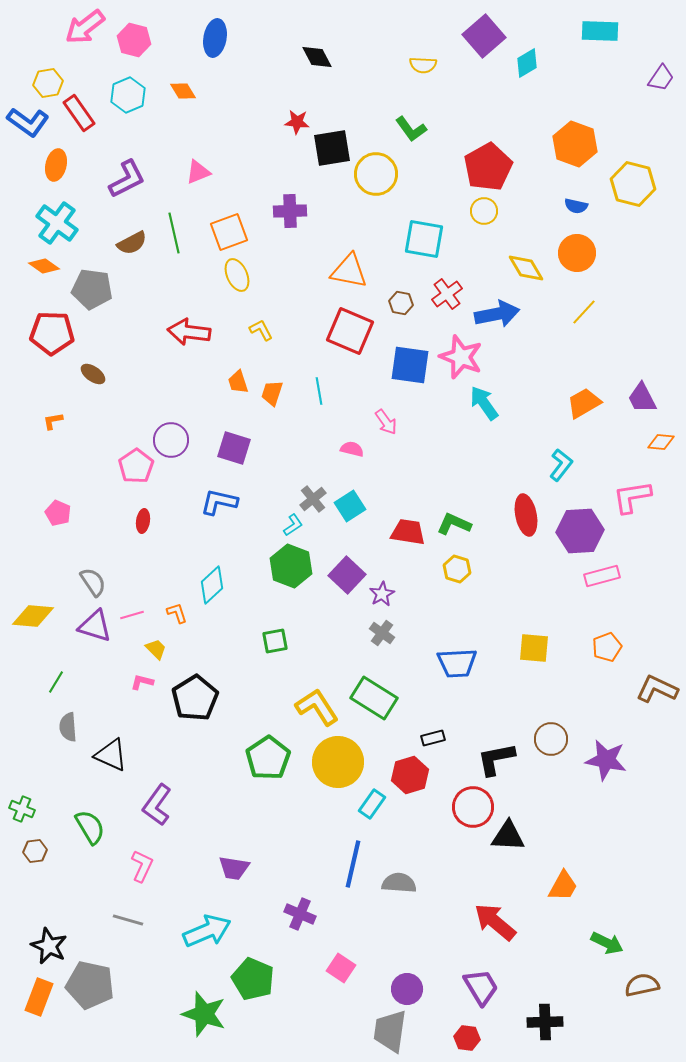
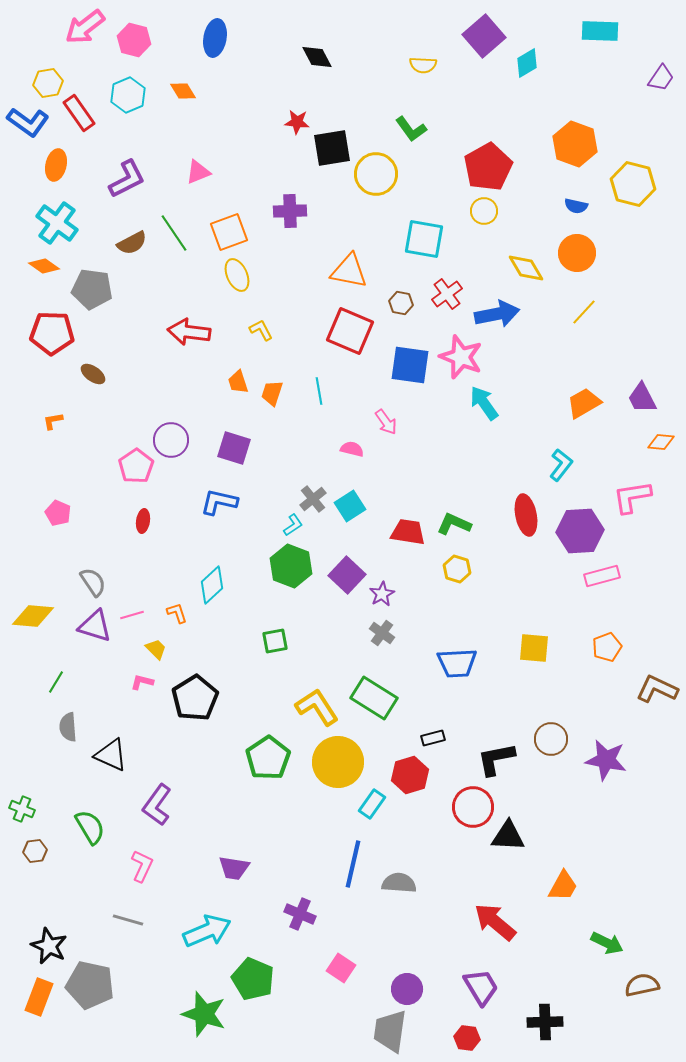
green line at (174, 233): rotated 21 degrees counterclockwise
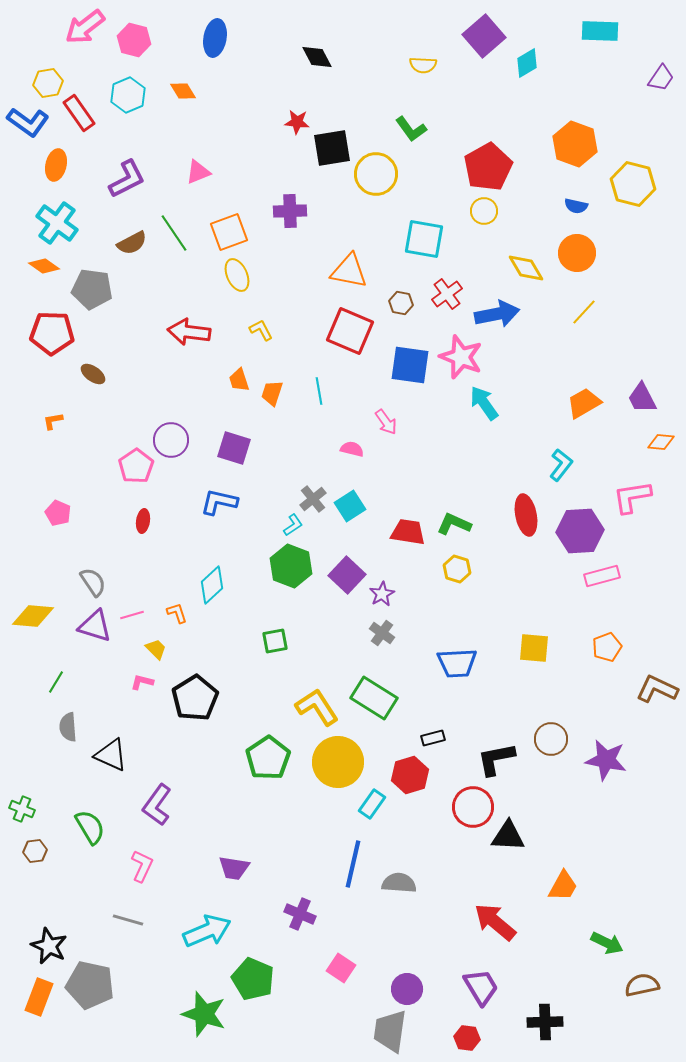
orange trapezoid at (238, 382): moved 1 px right, 2 px up
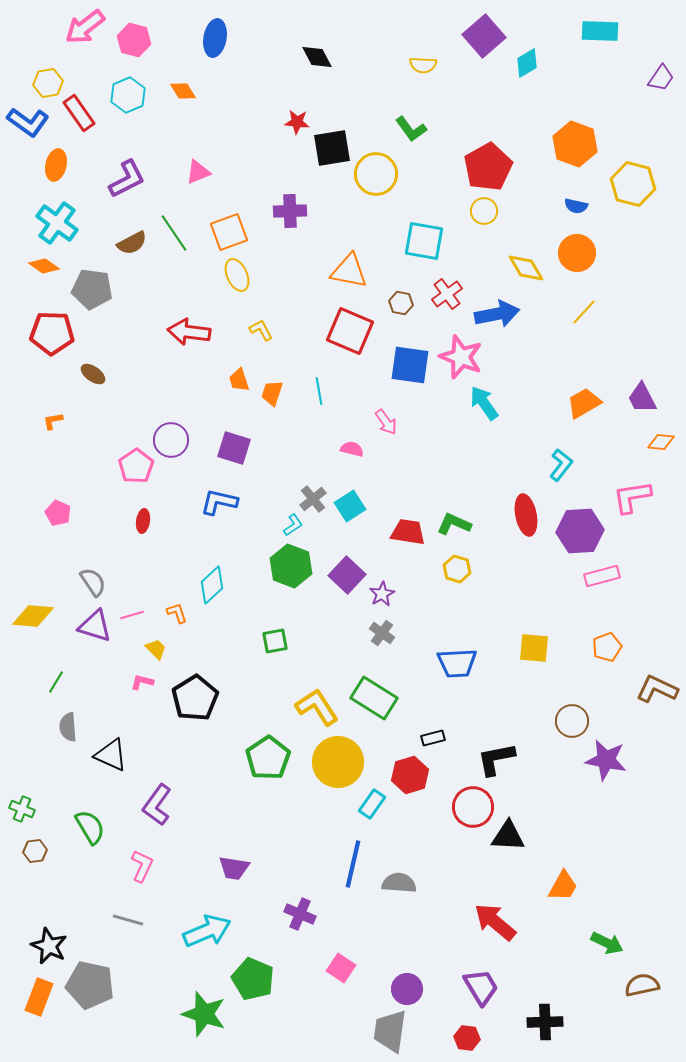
cyan square at (424, 239): moved 2 px down
brown circle at (551, 739): moved 21 px right, 18 px up
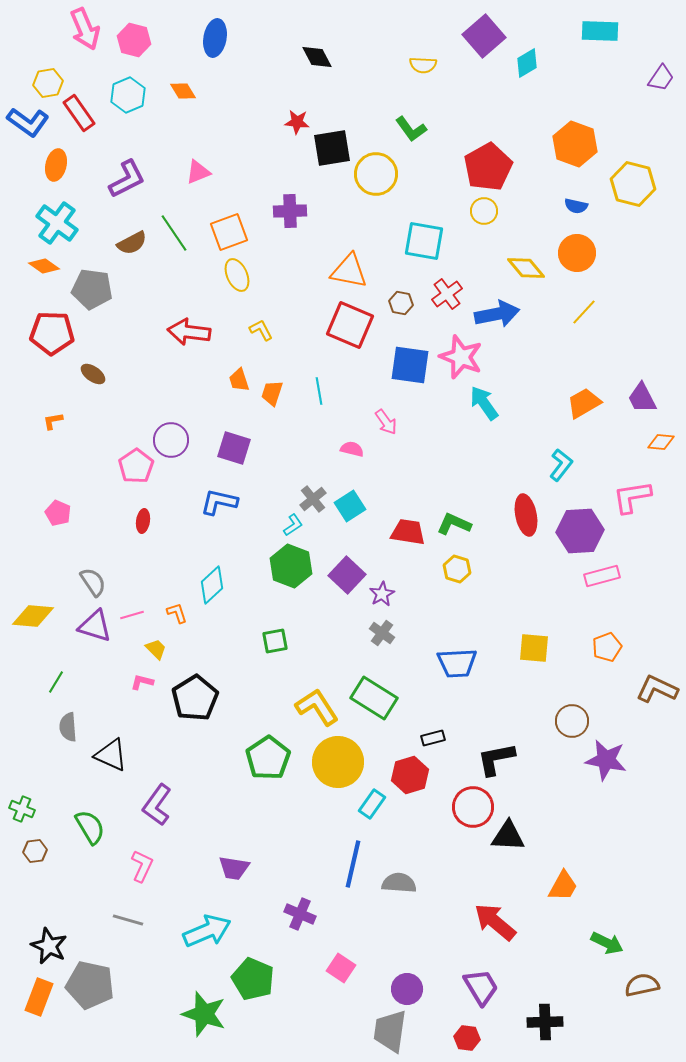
pink arrow at (85, 27): moved 2 px down; rotated 75 degrees counterclockwise
yellow diamond at (526, 268): rotated 9 degrees counterclockwise
red square at (350, 331): moved 6 px up
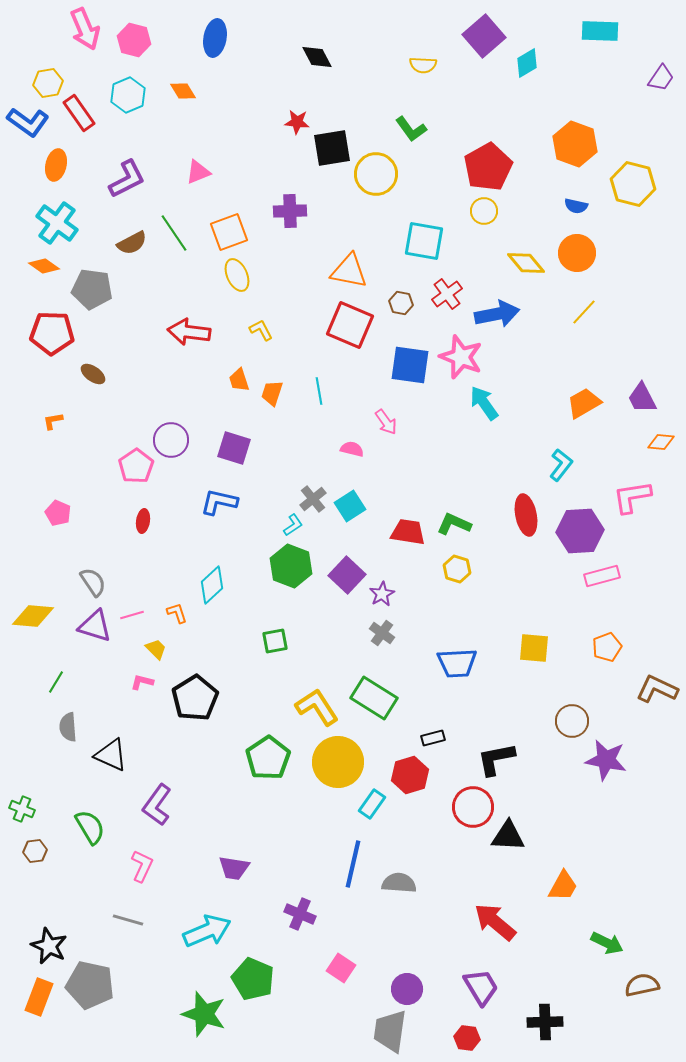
yellow diamond at (526, 268): moved 5 px up
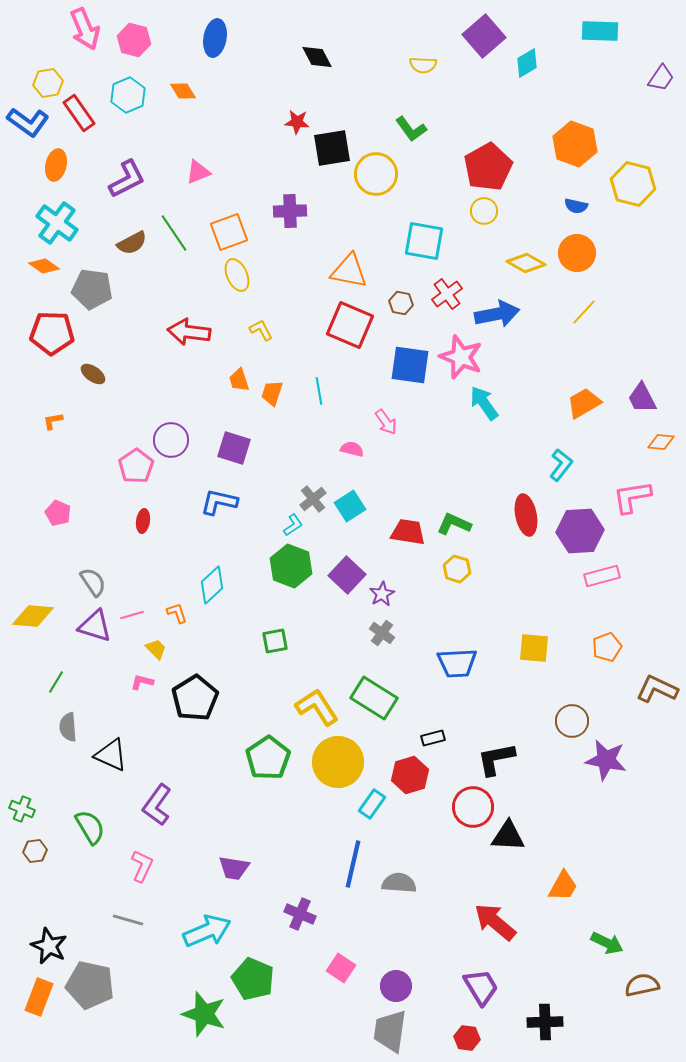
yellow diamond at (526, 263): rotated 21 degrees counterclockwise
purple circle at (407, 989): moved 11 px left, 3 px up
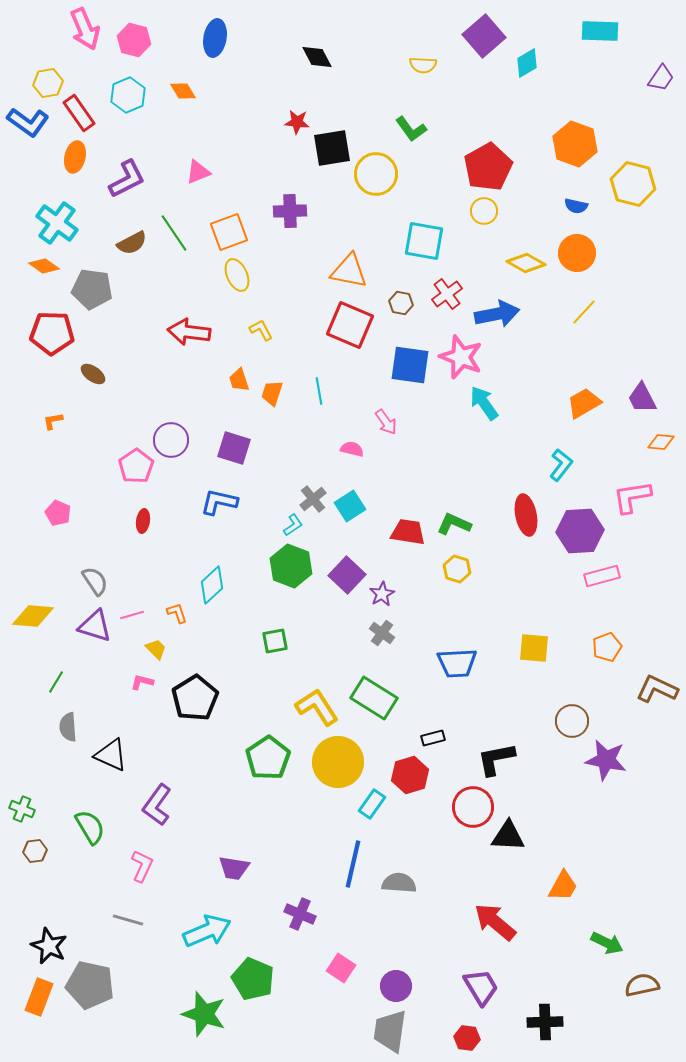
orange ellipse at (56, 165): moved 19 px right, 8 px up
gray semicircle at (93, 582): moved 2 px right, 1 px up
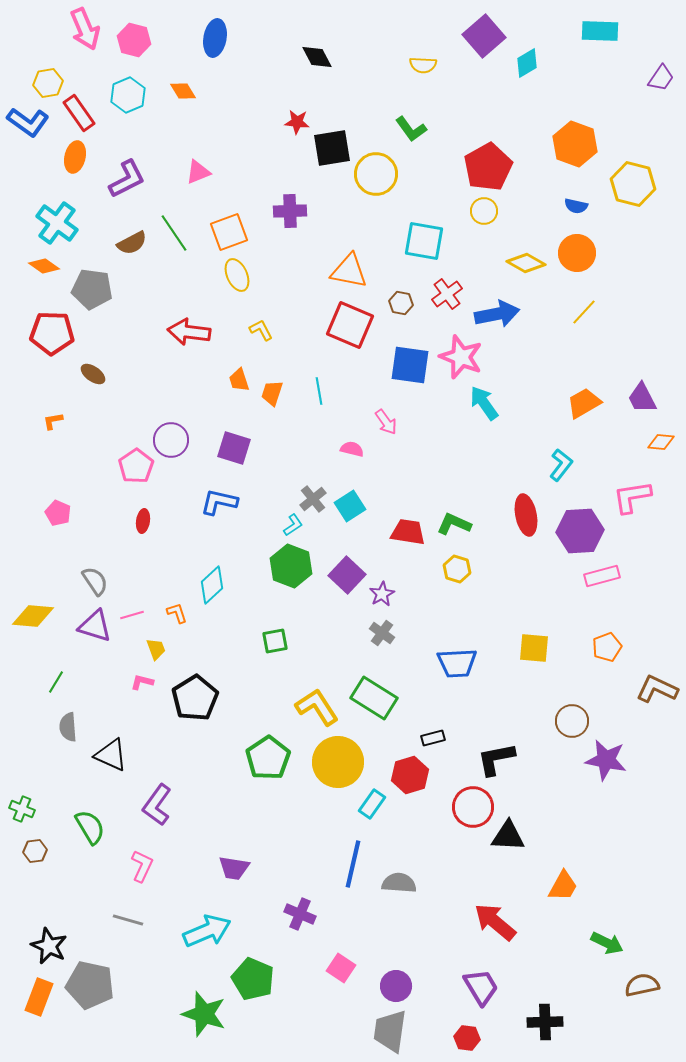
yellow trapezoid at (156, 649): rotated 25 degrees clockwise
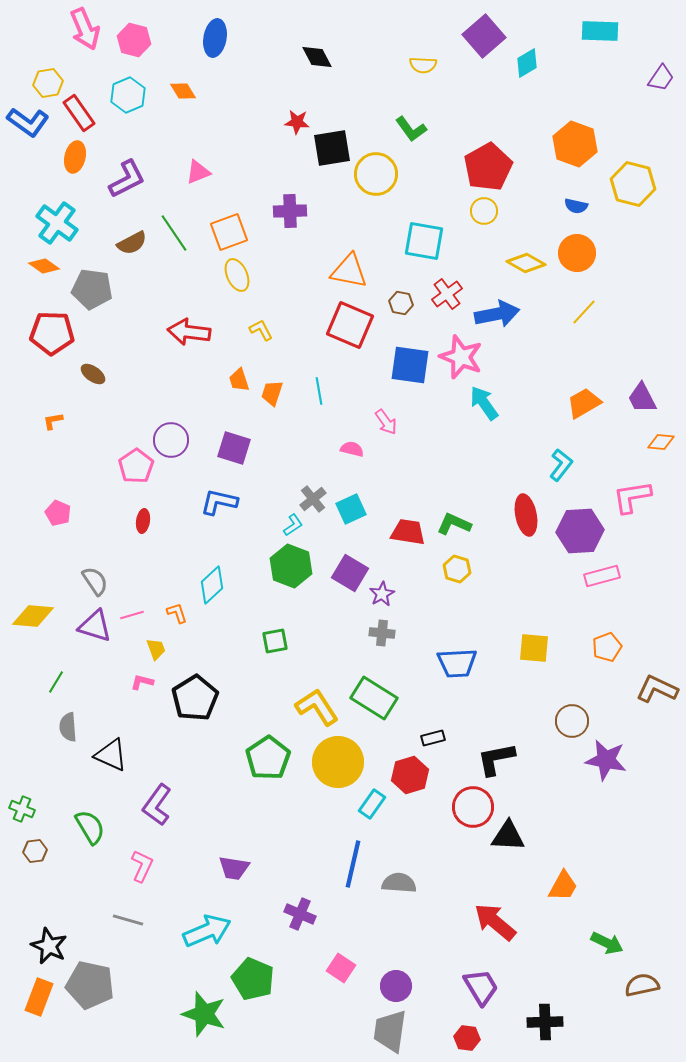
cyan square at (350, 506): moved 1 px right, 3 px down; rotated 8 degrees clockwise
purple square at (347, 575): moved 3 px right, 2 px up; rotated 12 degrees counterclockwise
gray cross at (382, 633): rotated 30 degrees counterclockwise
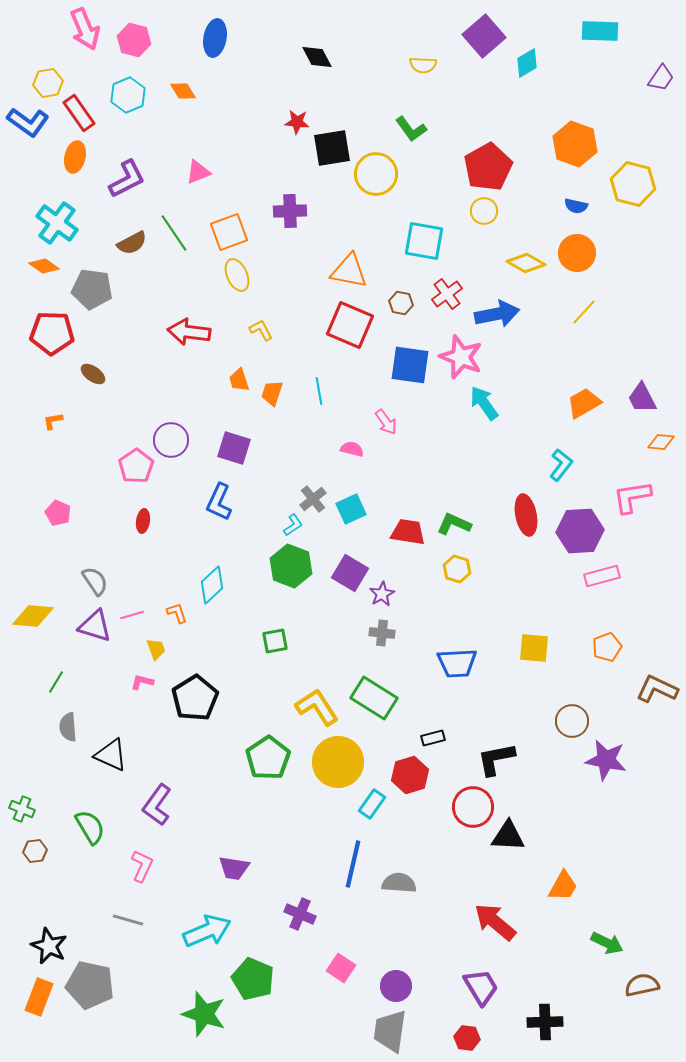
blue L-shape at (219, 502): rotated 78 degrees counterclockwise
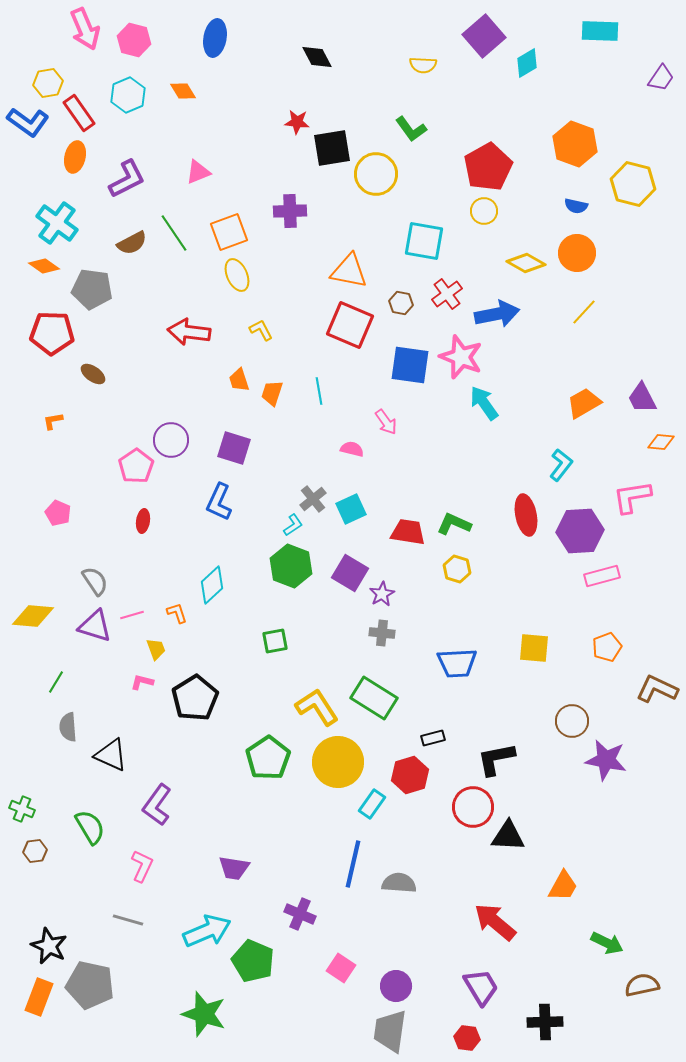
green pentagon at (253, 979): moved 18 px up
